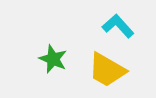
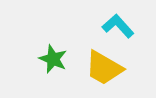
yellow trapezoid: moved 3 px left, 2 px up
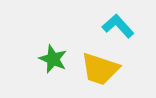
yellow trapezoid: moved 4 px left, 1 px down; rotated 12 degrees counterclockwise
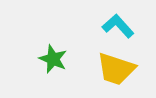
yellow trapezoid: moved 16 px right
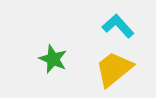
yellow trapezoid: moved 2 px left; rotated 123 degrees clockwise
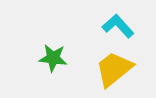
green star: moved 1 px up; rotated 16 degrees counterclockwise
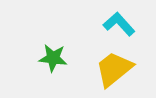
cyan L-shape: moved 1 px right, 2 px up
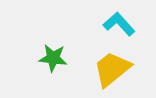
yellow trapezoid: moved 2 px left
